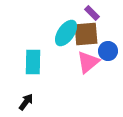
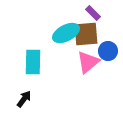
purple rectangle: moved 1 px right
cyan ellipse: rotated 28 degrees clockwise
black arrow: moved 2 px left, 3 px up
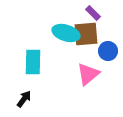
cyan ellipse: rotated 44 degrees clockwise
pink triangle: moved 12 px down
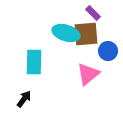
cyan rectangle: moved 1 px right
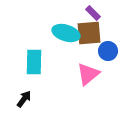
brown square: moved 3 px right, 1 px up
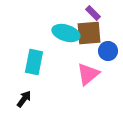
cyan rectangle: rotated 10 degrees clockwise
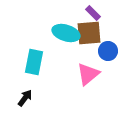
black arrow: moved 1 px right, 1 px up
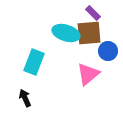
cyan rectangle: rotated 10 degrees clockwise
black arrow: rotated 60 degrees counterclockwise
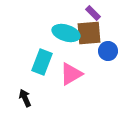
cyan rectangle: moved 8 px right
pink triangle: moved 17 px left; rotated 10 degrees clockwise
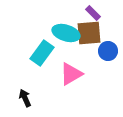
cyan rectangle: moved 9 px up; rotated 15 degrees clockwise
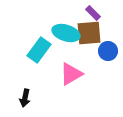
cyan rectangle: moved 3 px left, 3 px up
black arrow: rotated 144 degrees counterclockwise
